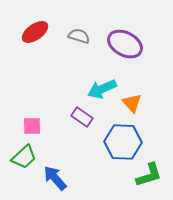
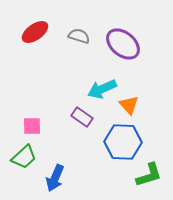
purple ellipse: moved 2 px left; rotated 12 degrees clockwise
orange triangle: moved 3 px left, 2 px down
blue arrow: rotated 116 degrees counterclockwise
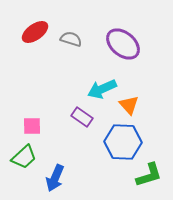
gray semicircle: moved 8 px left, 3 px down
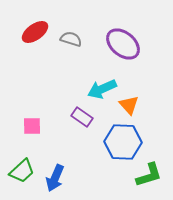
green trapezoid: moved 2 px left, 14 px down
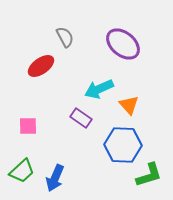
red ellipse: moved 6 px right, 34 px down
gray semicircle: moved 6 px left, 2 px up; rotated 45 degrees clockwise
cyan arrow: moved 3 px left
purple rectangle: moved 1 px left, 1 px down
pink square: moved 4 px left
blue hexagon: moved 3 px down
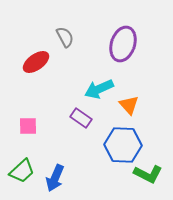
purple ellipse: rotated 68 degrees clockwise
red ellipse: moved 5 px left, 4 px up
green L-shape: moved 1 px left, 1 px up; rotated 44 degrees clockwise
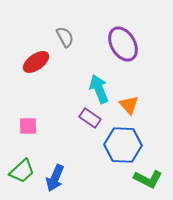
purple ellipse: rotated 48 degrees counterclockwise
cyan arrow: rotated 92 degrees clockwise
purple rectangle: moved 9 px right
green L-shape: moved 5 px down
